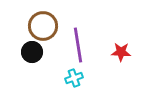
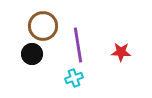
black circle: moved 2 px down
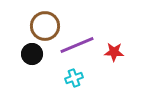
brown circle: moved 2 px right
purple line: moved 1 px left; rotated 76 degrees clockwise
red star: moved 7 px left
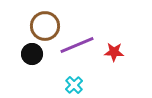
cyan cross: moved 7 px down; rotated 24 degrees counterclockwise
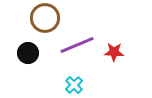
brown circle: moved 8 px up
black circle: moved 4 px left, 1 px up
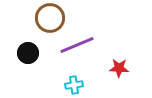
brown circle: moved 5 px right
red star: moved 5 px right, 16 px down
cyan cross: rotated 36 degrees clockwise
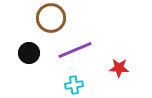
brown circle: moved 1 px right
purple line: moved 2 px left, 5 px down
black circle: moved 1 px right
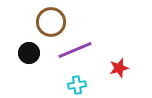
brown circle: moved 4 px down
red star: rotated 18 degrees counterclockwise
cyan cross: moved 3 px right
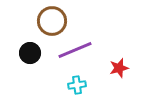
brown circle: moved 1 px right, 1 px up
black circle: moved 1 px right
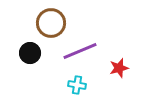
brown circle: moved 1 px left, 2 px down
purple line: moved 5 px right, 1 px down
cyan cross: rotated 18 degrees clockwise
